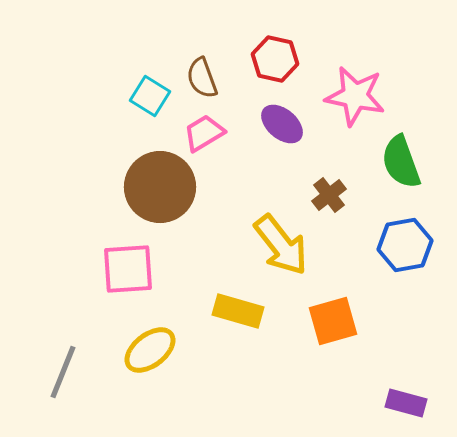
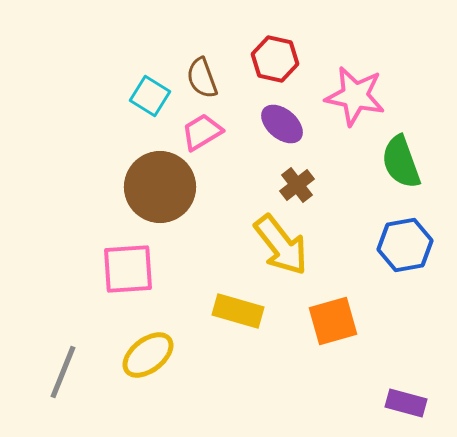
pink trapezoid: moved 2 px left, 1 px up
brown cross: moved 32 px left, 10 px up
yellow ellipse: moved 2 px left, 5 px down
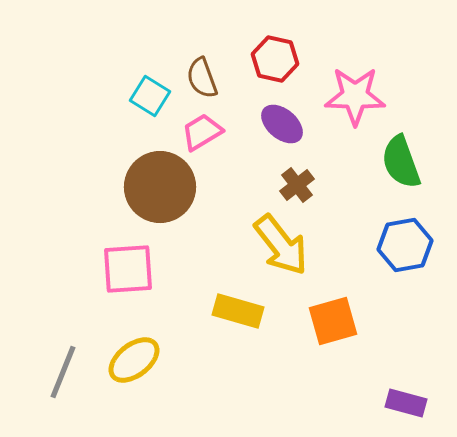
pink star: rotated 10 degrees counterclockwise
yellow ellipse: moved 14 px left, 5 px down
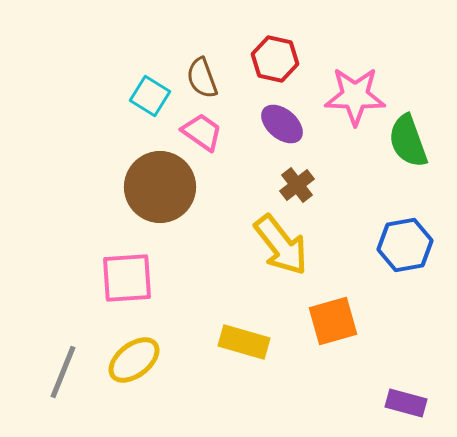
pink trapezoid: rotated 66 degrees clockwise
green semicircle: moved 7 px right, 21 px up
pink square: moved 1 px left, 9 px down
yellow rectangle: moved 6 px right, 31 px down
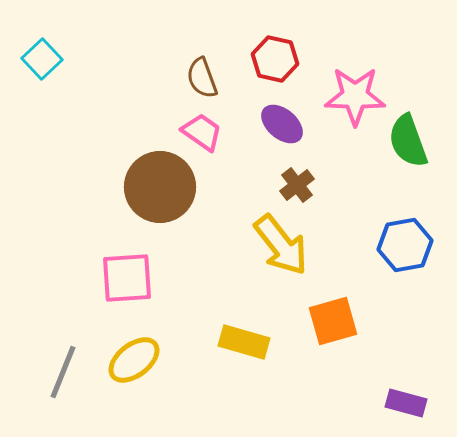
cyan square: moved 108 px left, 37 px up; rotated 15 degrees clockwise
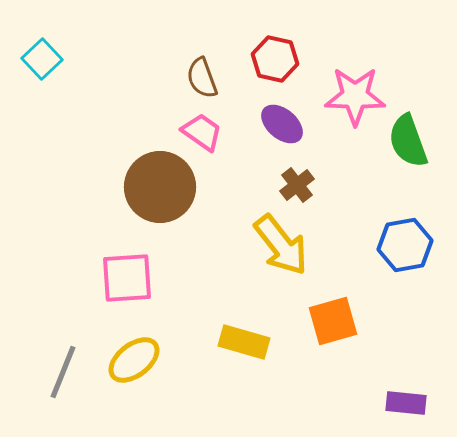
purple rectangle: rotated 9 degrees counterclockwise
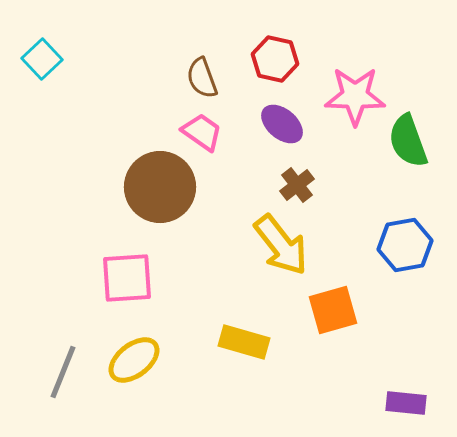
orange square: moved 11 px up
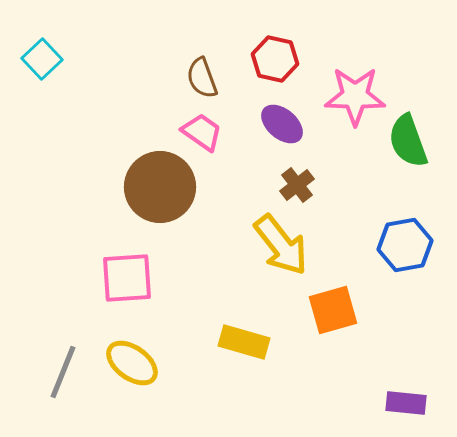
yellow ellipse: moved 2 px left, 3 px down; rotated 74 degrees clockwise
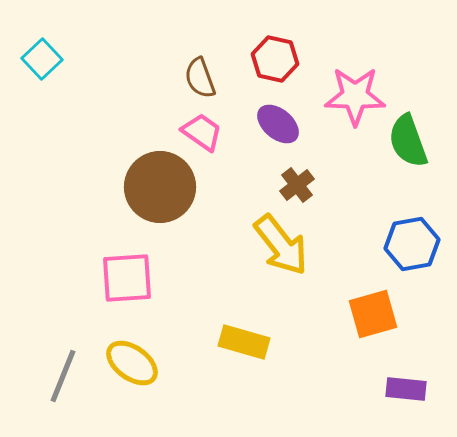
brown semicircle: moved 2 px left
purple ellipse: moved 4 px left
blue hexagon: moved 7 px right, 1 px up
orange square: moved 40 px right, 4 px down
gray line: moved 4 px down
purple rectangle: moved 14 px up
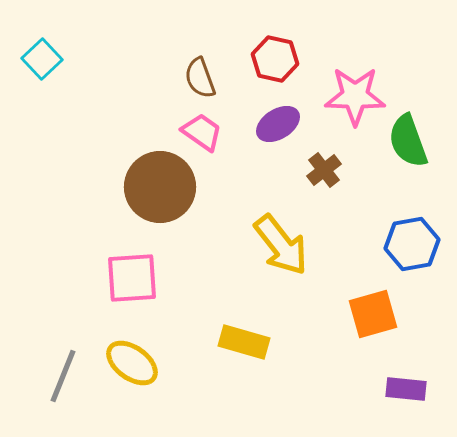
purple ellipse: rotated 72 degrees counterclockwise
brown cross: moved 27 px right, 15 px up
pink square: moved 5 px right
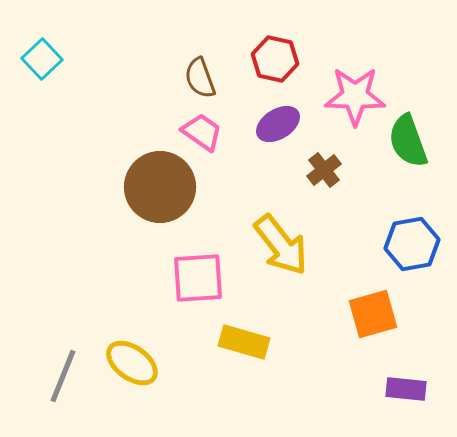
pink square: moved 66 px right
